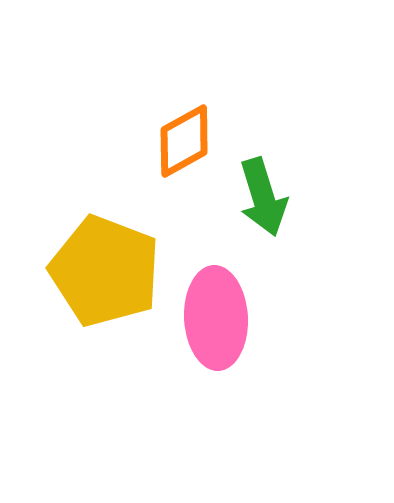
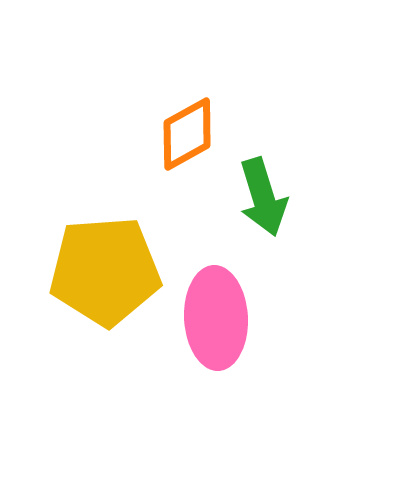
orange diamond: moved 3 px right, 7 px up
yellow pentagon: rotated 25 degrees counterclockwise
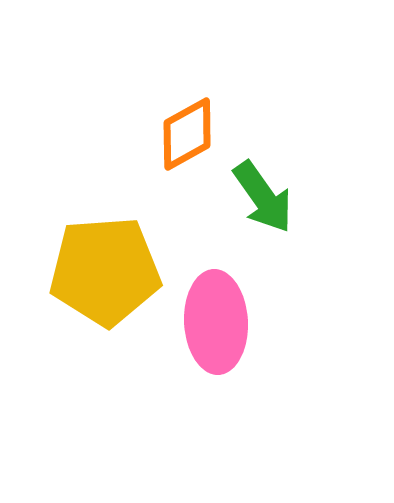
green arrow: rotated 18 degrees counterclockwise
pink ellipse: moved 4 px down
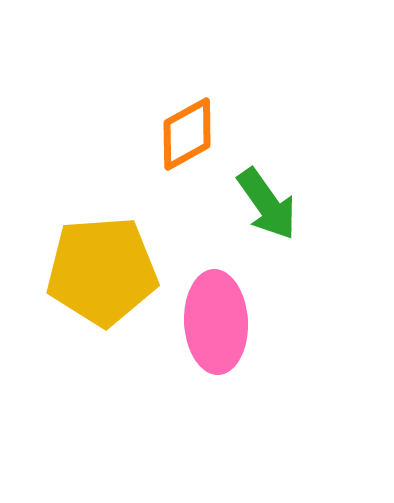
green arrow: moved 4 px right, 7 px down
yellow pentagon: moved 3 px left
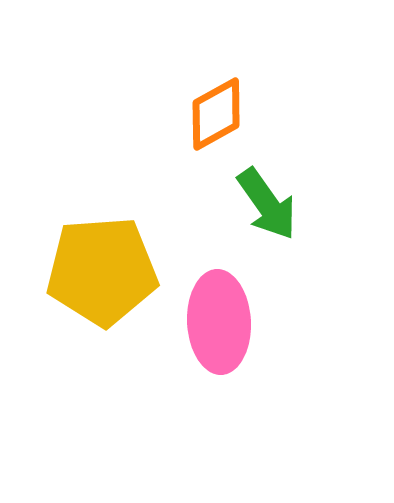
orange diamond: moved 29 px right, 20 px up
pink ellipse: moved 3 px right
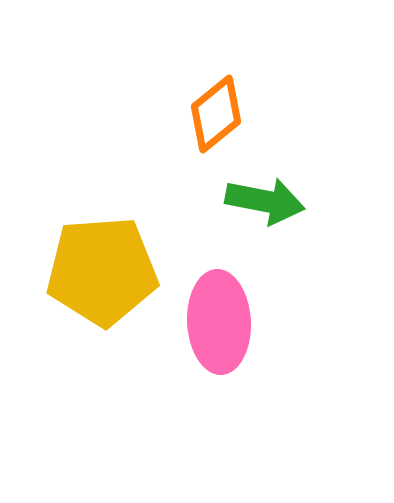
orange diamond: rotated 10 degrees counterclockwise
green arrow: moved 2 px left, 3 px up; rotated 44 degrees counterclockwise
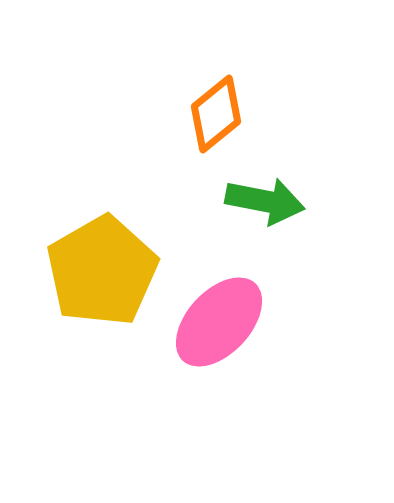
yellow pentagon: rotated 26 degrees counterclockwise
pink ellipse: rotated 46 degrees clockwise
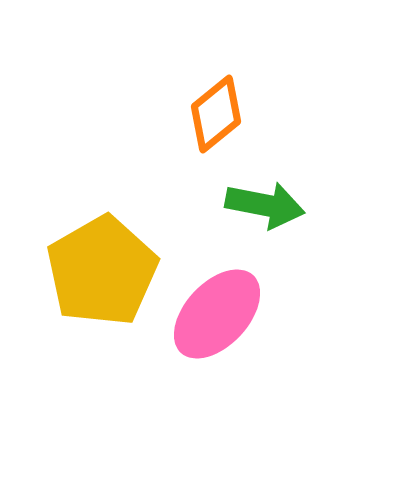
green arrow: moved 4 px down
pink ellipse: moved 2 px left, 8 px up
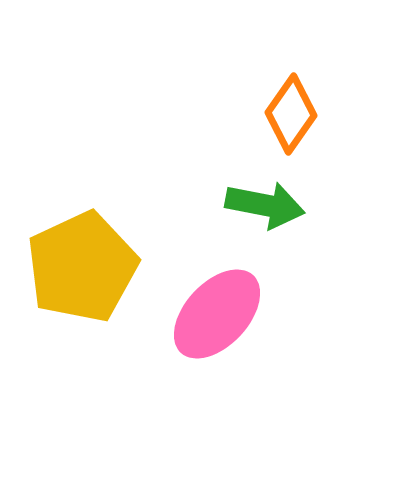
orange diamond: moved 75 px right; rotated 16 degrees counterclockwise
yellow pentagon: moved 20 px left, 4 px up; rotated 5 degrees clockwise
